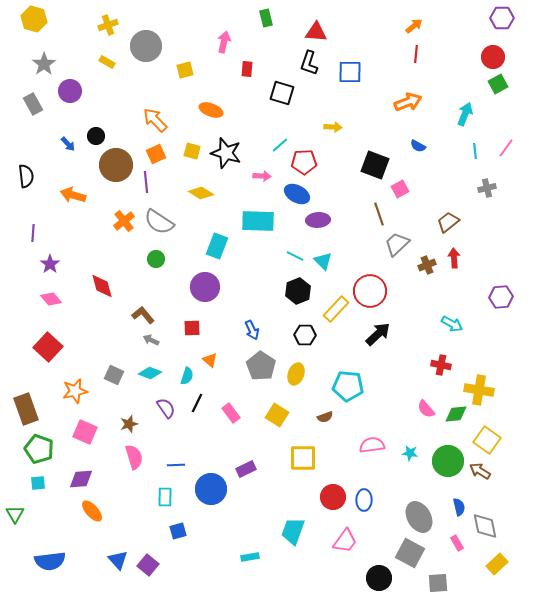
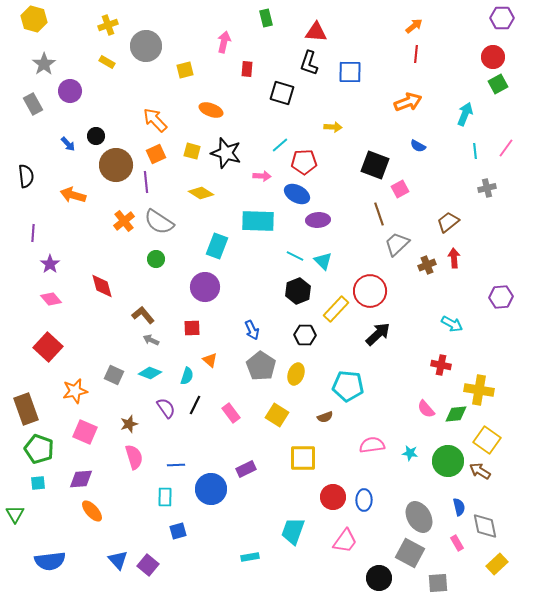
black line at (197, 403): moved 2 px left, 2 px down
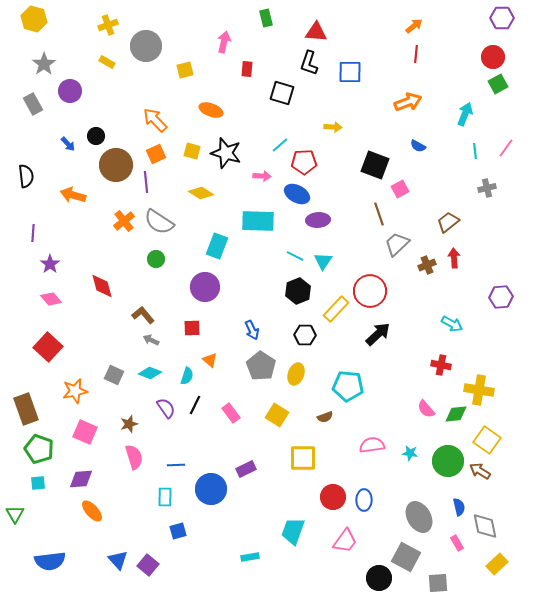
cyan triangle at (323, 261): rotated 18 degrees clockwise
gray square at (410, 553): moved 4 px left, 4 px down
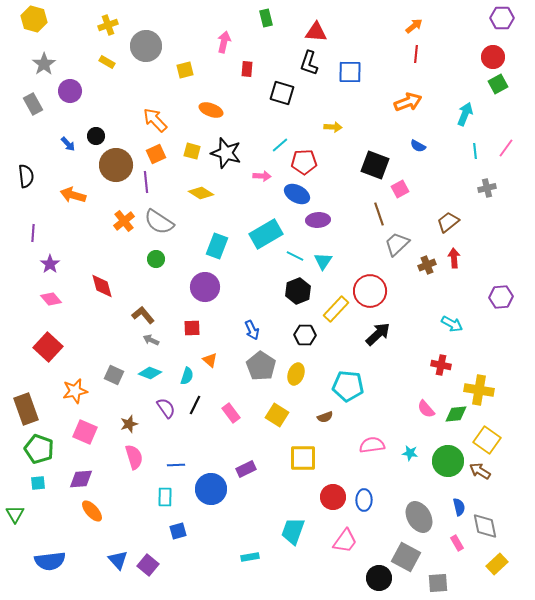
cyan rectangle at (258, 221): moved 8 px right, 13 px down; rotated 32 degrees counterclockwise
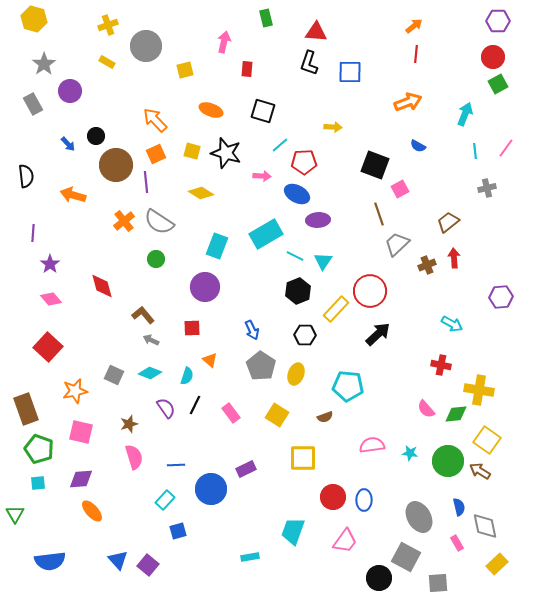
purple hexagon at (502, 18): moved 4 px left, 3 px down
black square at (282, 93): moved 19 px left, 18 px down
pink square at (85, 432): moved 4 px left; rotated 10 degrees counterclockwise
cyan rectangle at (165, 497): moved 3 px down; rotated 42 degrees clockwise
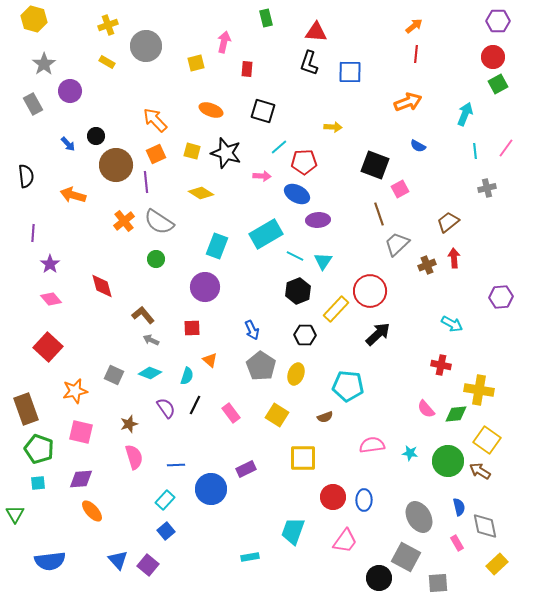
yellow square at (185, 70): moved 11 px right, 7 px up
cyan line at (280, 145): moved 1 px left, 2 px down
blue square at (178, 531): moved 12 px left; rotated 24 degrees counterclockwise
